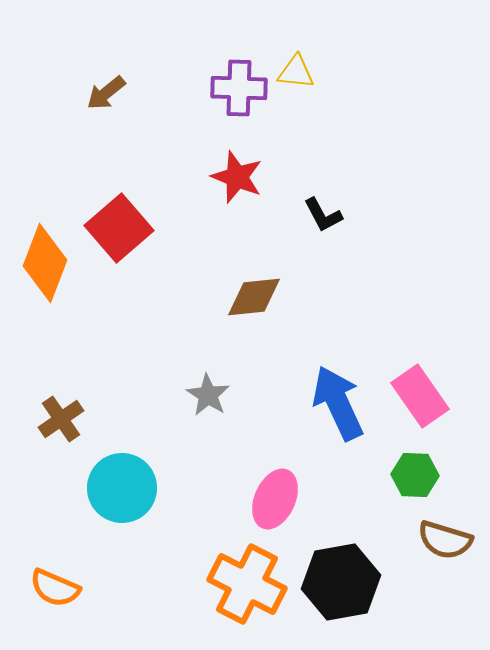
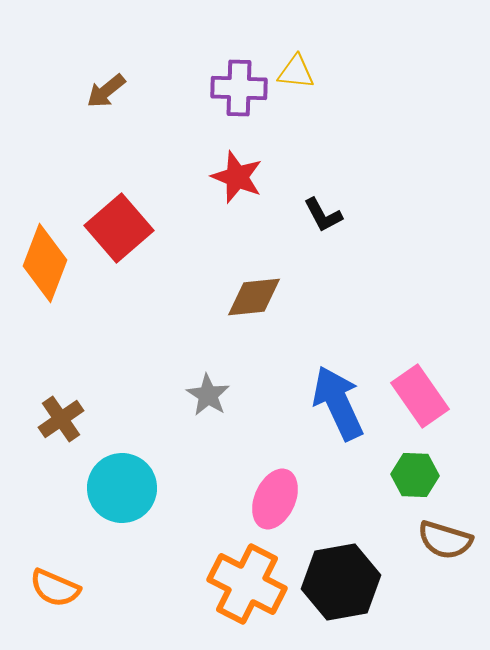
brown arrow: moved 2 px up
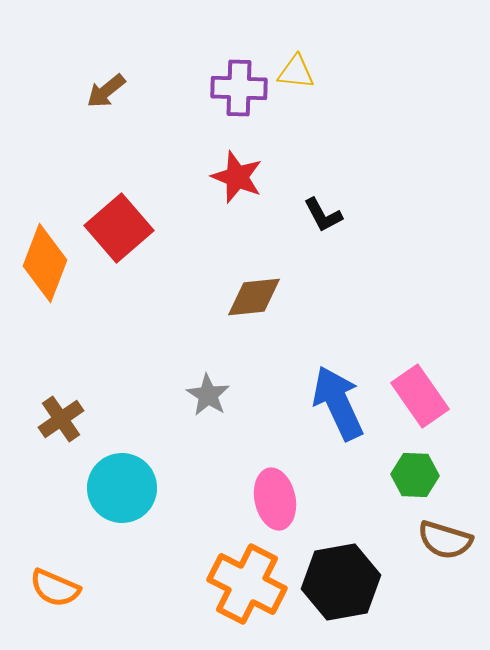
pink ellipse: rotated 36 degrees counterclockwise
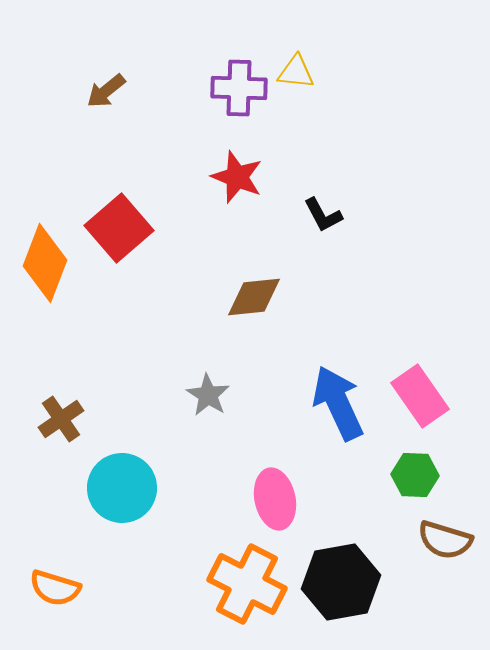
orange semicircle: rotated 6 degrees counterclockwise
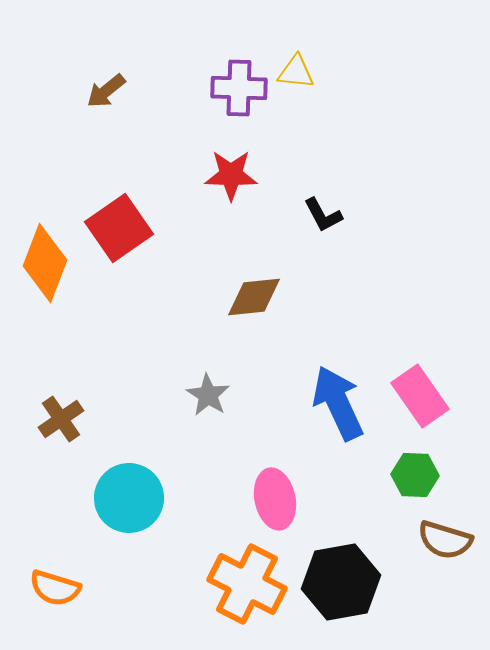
red star: moved 6 px left, 2 px up; rotated 20 degrees counterclockwise
red square: rotated 6 degrees clockwise
cyan circle: moved 7 px right, 10 px down
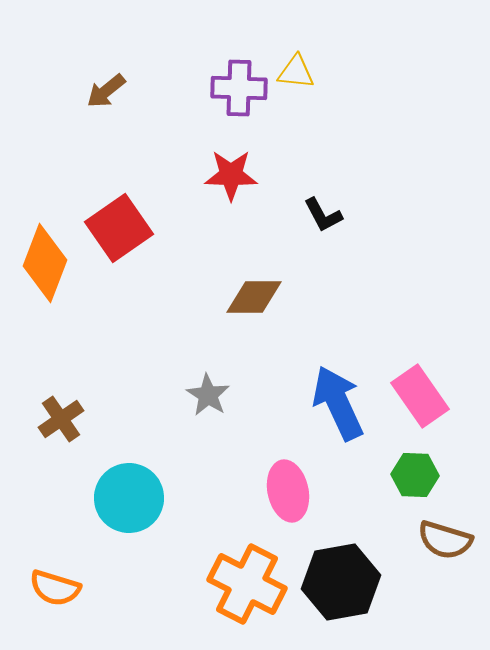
brown diamond: rotated 6 degrees clockwise
pink ellipse: moved 13 px right, 8 px up
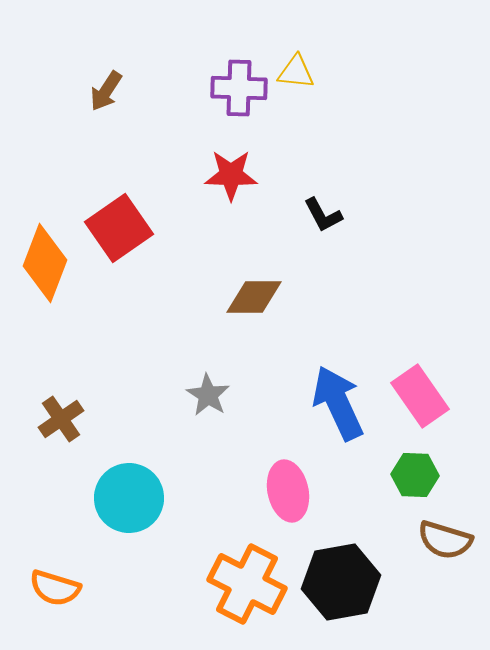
brown arrow: rotated 18 degrees counterclockwise
